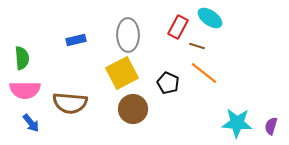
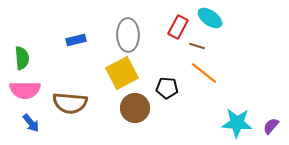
black pentagon: moved 1 px left, 5 px down; rotated 20 degrees counterclockwise
brown circle: moved 2 px right, 1 px up
purple semicircle: rotated 24 degrees clockwise
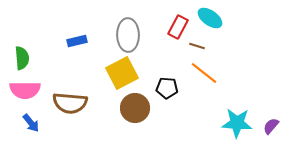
blue rectangle: moved 1 px right, 1 px down
